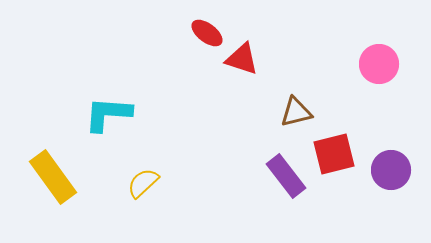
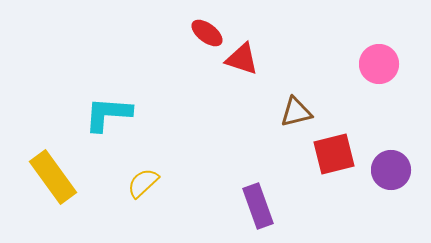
purple rectangle: moved 28 px left, 30 px down; rotated 18 degrees clockwise
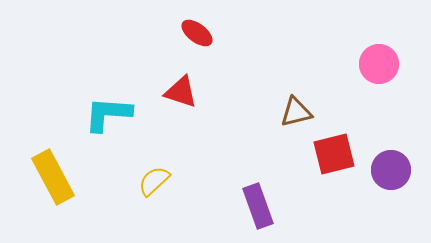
red ellipse: moved 10 px left
red triangle: moved 61 px left, 33 px down
yellow rectangle: rotated 8 degrees clockwise
yellow semicircle: moved 11 px right, 2 px up
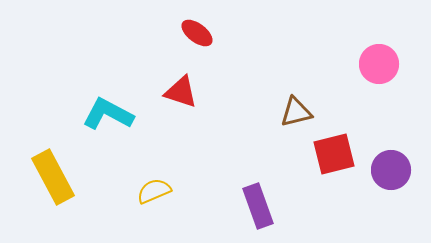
cyan L-shape: rotated 24 degrees clockwise
yellow semicircle: moved 10 px down; rotated 20 degrees clockwise
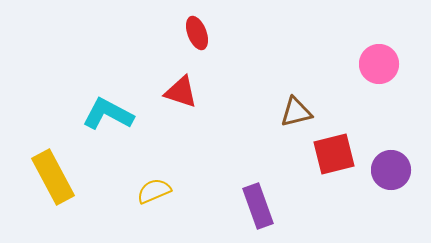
red ellipse: rotated 32 degrees clockwise
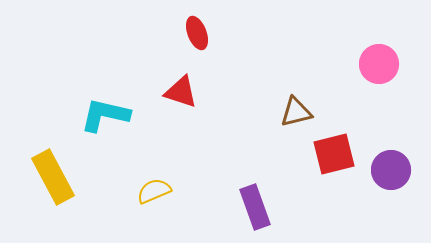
cyan L-shape: moved 3 px left, 1 px down; rotated 15 degrees counterclockwise
purple rectangle: moved 3 px left, 1 px down
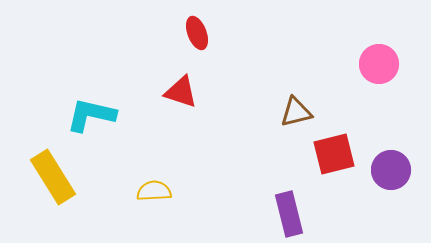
cyan L-shape: moved 14 px left
yellow rectangle: rotated 4 degrees counterclockwise
yellow semicircle: rotated 20 degrees clockwise
purple rectangle: moved 34 px right, 7 px down; rotated 6 degrees clockwise
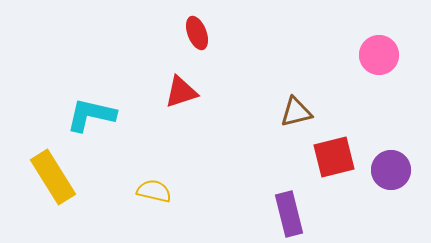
pink circle: moved 9 px up
red triangle: rotated 36 degrees counterclockwise
red square: moved 3 px down
yellow semicircle: rotated 16 degrees clockwise
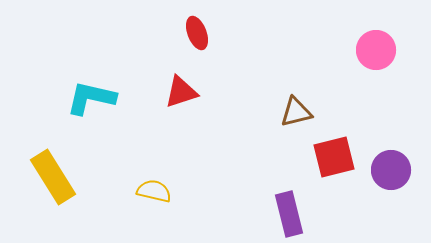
pink circle: moved 3 px left, 5 px up
cyan L-shape: moved 17 px up
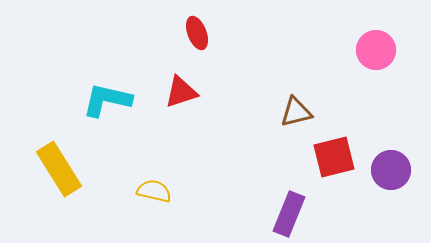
cyan L-shape: moved 16 px right, 2 px down
yellow rectangle: moved 6 px right, 8 px up
purple rectangle: rotated 36 degrees clockwise
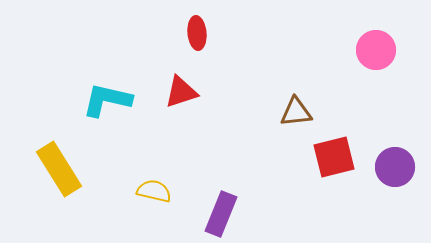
red ellipse: rotated 16 degrees clockwise
brown triangle: rotated 8 degrees clockwise
purple circle: moved 4 px right, 3 px up
purple rectangle: moved 68 px left
